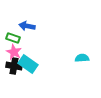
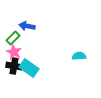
green rectangle: rotated 64 degrees counterclockwise
cyan semicircle: moved 3 px left, 2 px up
cyan rectangle: moved 1 px right, 4 px down
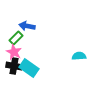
green rectangle: moved 3 px right
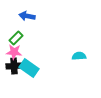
blue arrow: moved 10 px up
pink star: rotated 21 degrees counterclockwise
black cross: rotated 14 degrees counterclockwise
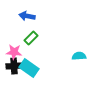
green rectangle: moved 15 px right
